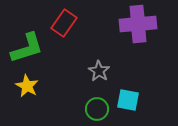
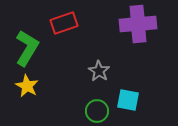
red rectangle: rotated 36 degrees clockwise
green L-shape: rotated 42 degrees counterclockwise
green circle: moved 2 px down
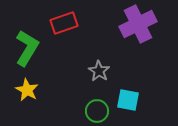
purple cross: rotated 21 degrees counterclockwise
yellow star: moved 4 px down
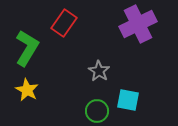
red rectangle: rotated 36 degrees counterclockwise
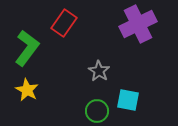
green L-shape: rotated 6 degrees clockwise
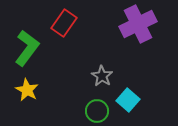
gray star: moved 3 px right, 5 px down
cyan square: rotated 30 degrees clockwise
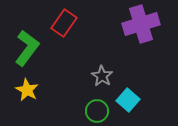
purple cross: moved 3 px right; rotated 9 degrees clockwise
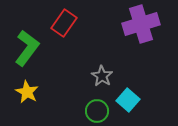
yellow star: moved 2 px down
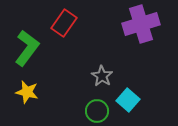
yellow star: rotated 15 degrees counterclockwise
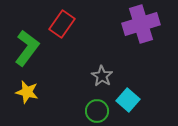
red rectangle: moved 2 px left, 1 px down
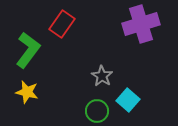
green L-shape: moved 1 px right, 2 px down
